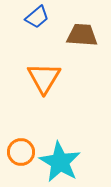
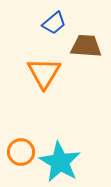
blue trapezoid: moved 17 px right, 6 px down
brown trapezoid: moved 4 px right, 11 px down
orange triangle: moved 5 px up
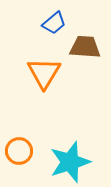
brown trapezoid: moved 1 px left, 1 px down
orange circle: moved 2 px left, 1 px up
cyan star: moved 10 px right; rotated 24 degrees clockwise
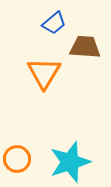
orange circle: moved 2 px left, 8 px down
